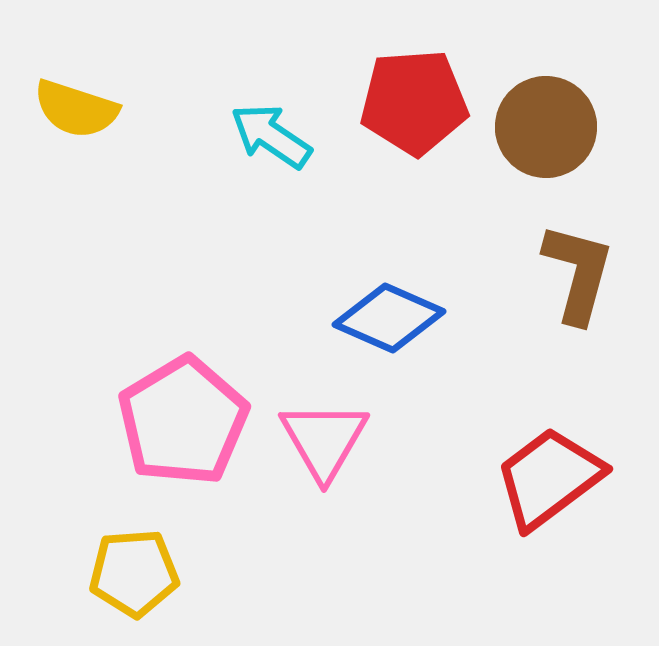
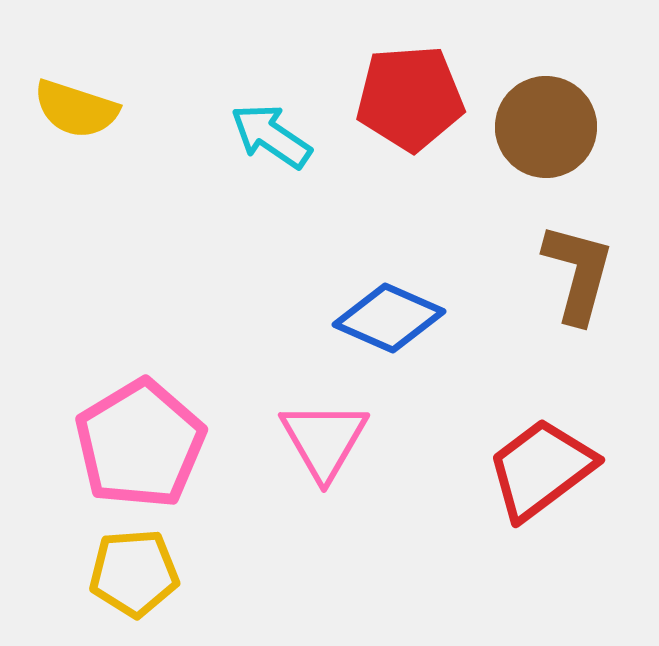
red pentagon: moved 4 px left, 4 px up
pink pentagon: moved 43 px left, 23 px down
red trapezoid: moved 8 px left, 9 px up
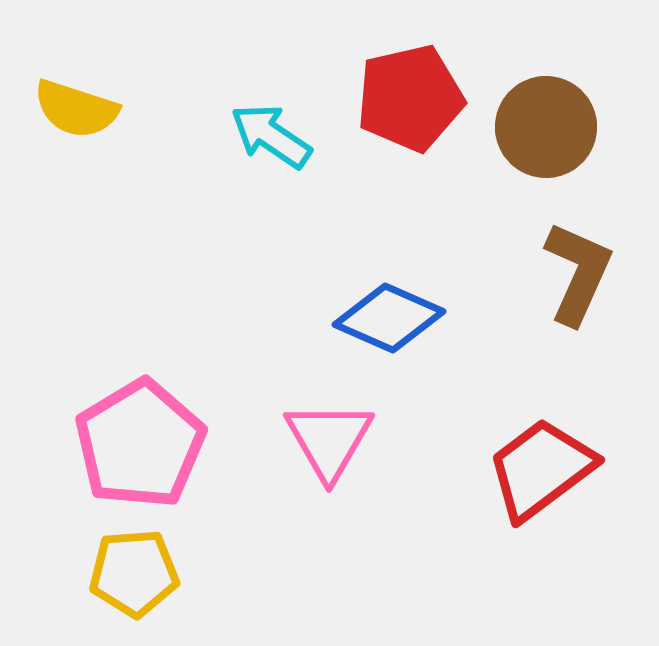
red pentagon: rotated 9 degrees counterclockwise
brown L-shape: rotated 9 degrees clockwise
pink triangle: moved 5 px right
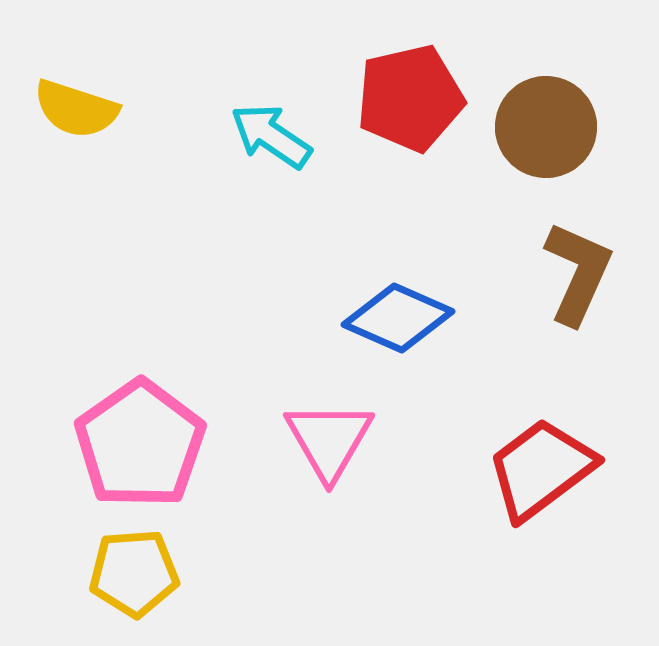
blue diamond: moved 9 px right
pink pentagon: rotated 4 degrees counterclockwise
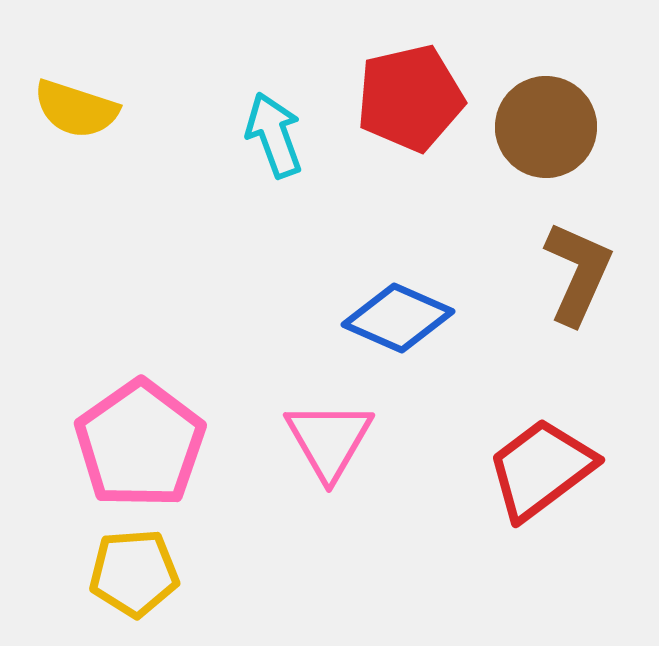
cyan arrow: moved 3 px right, 1 px up; rotated 36 degrees clockwise
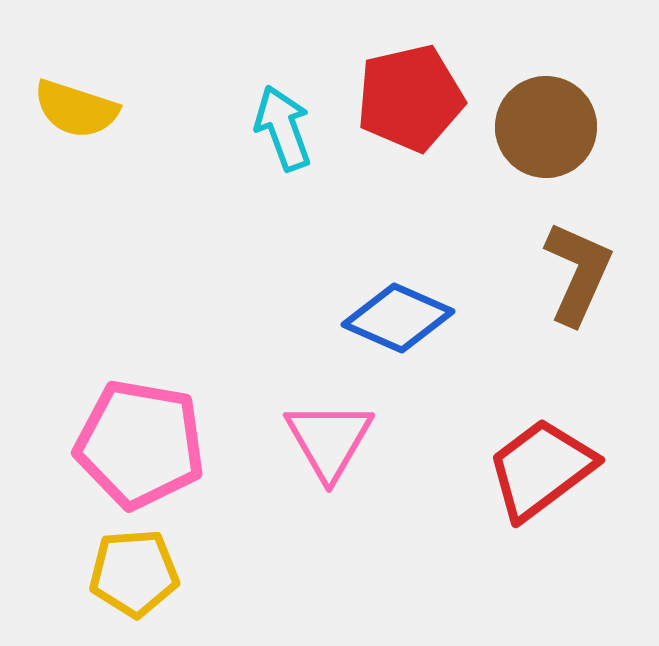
cyan arrow: moved 9 px right, 7 px up
pink pentagon: rotated 27 degrees counterclockwise
